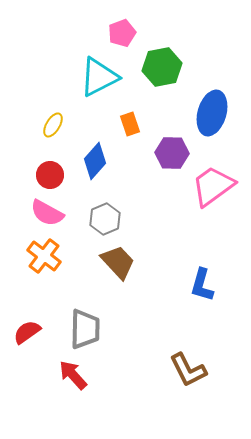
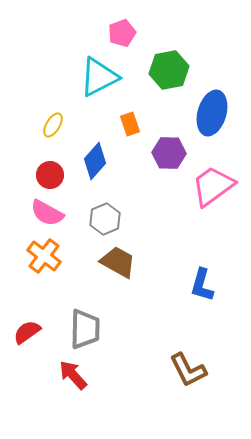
green hexagon: moved 7 px right, 3 px down
purple hexagon: moved 3 px left
brown trapezoid: rotated 18 degrees counterclockwise
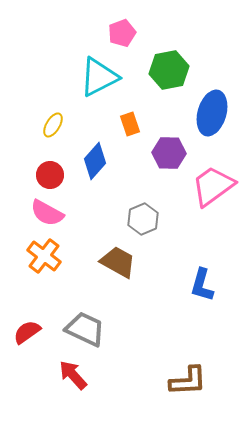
gray hexagon: moved 38 px right
gray trapezoid: rotated 66 degrees counterclockwise
brown L-shape: moved 11 px down; rotated 66 degrees counterclockwise
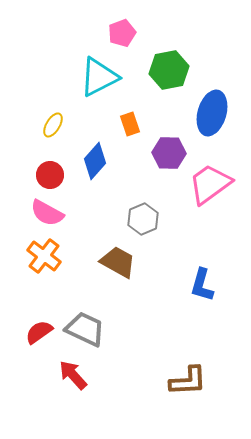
pink trapezoid: moved 3 px left, 2 px up
red semicircle: moved 12 px right
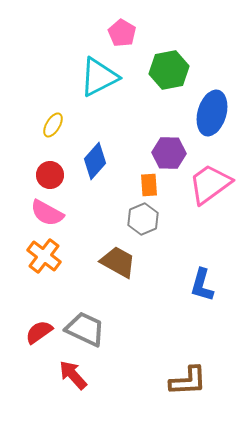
pink pentagon: rotated 20 degrees counterclockwise
orange rectangle: moved 19 px right, 61 px down; rotated 15 degrees clockwise
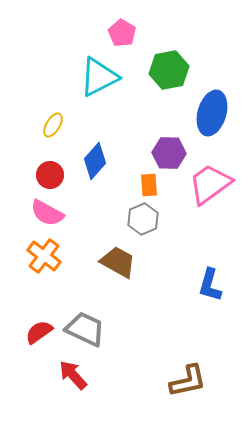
blue L-shape: moved 8 px right
brown L-shape: rotated 9 degrees counterclockwise
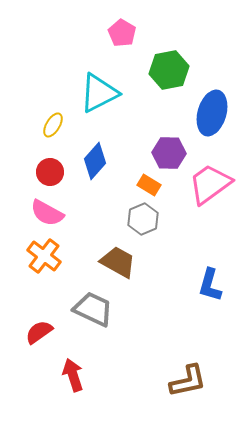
cyan triangle: moved 16 px down
red circle: moved 3 px up
orange rectangle: rotated 55 degrees counterclockwise
gray trapezoid: moved 8 px right, 20 px up
red arrow: rotated 24 degrees clockwise
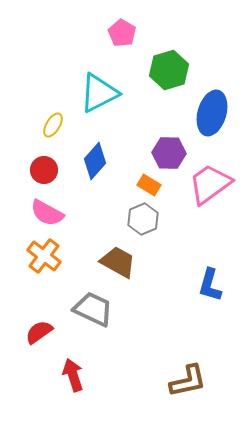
green hexagon: rotated 6 degrees counterclockwise
red circle: moved 6 px left, 2 px up
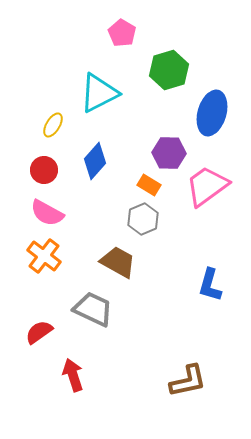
pink trapezoid: moved 3 px left, 2 px down
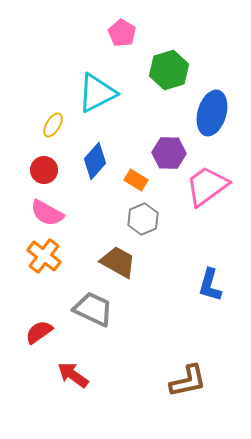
cyan triangle: moved 2 px left
orange rectangle: moved 13 px left, 5 px up
red arrow: rotated 36 degrees counterclockwise
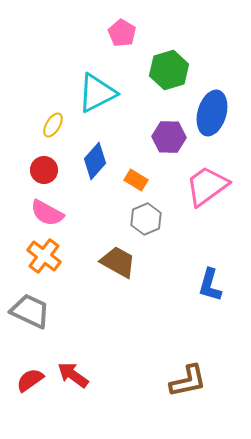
purple hexagon: moved 16 px up
gray hexagon: moved 3 px right
gray trapezoid: moved 63 px left, 2 px down
red semicircle: moved 9 px left, 48 px down
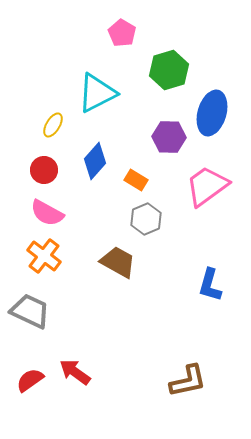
red arrow: moved 2 px right, 3 px up
